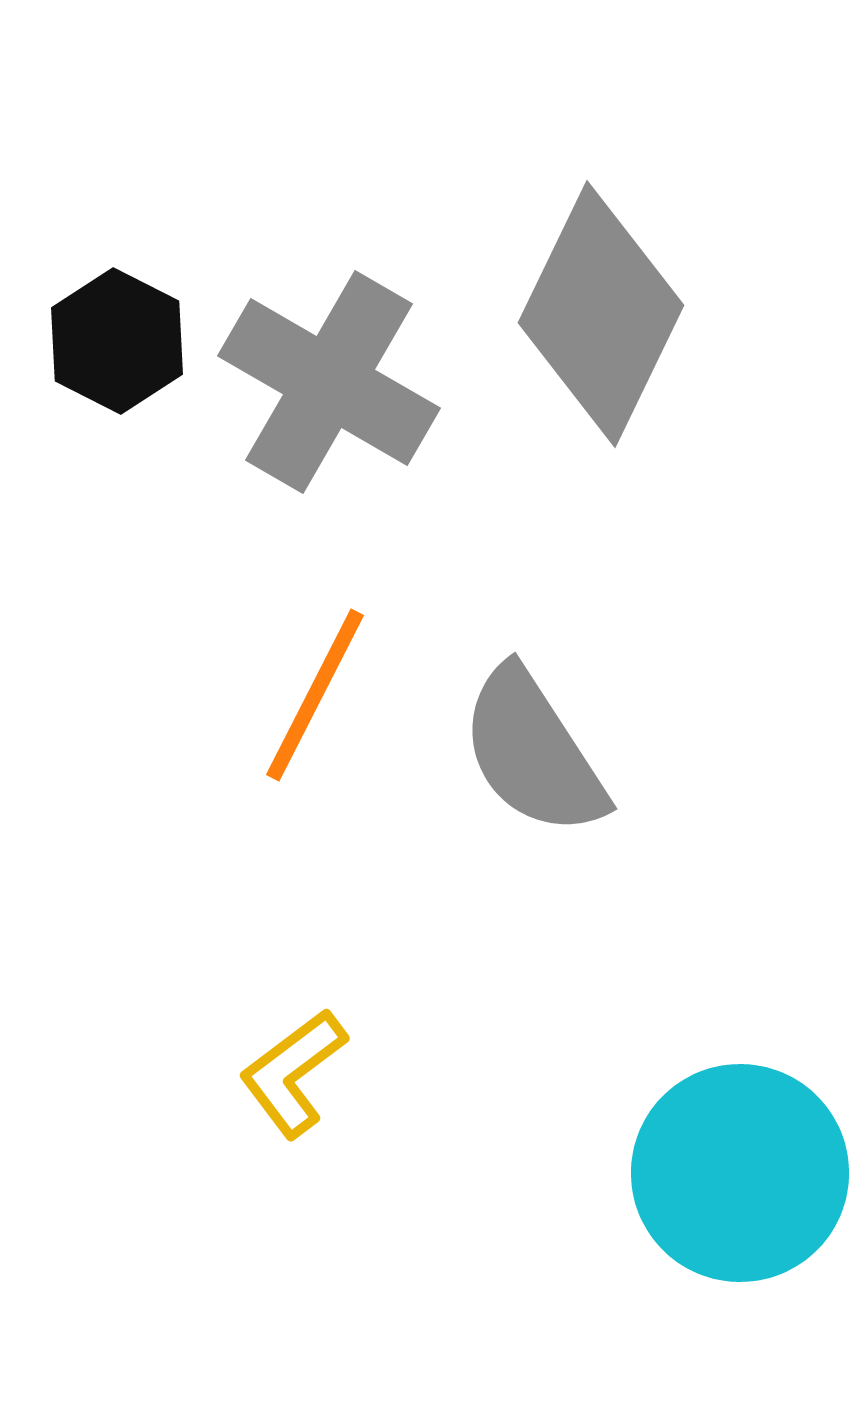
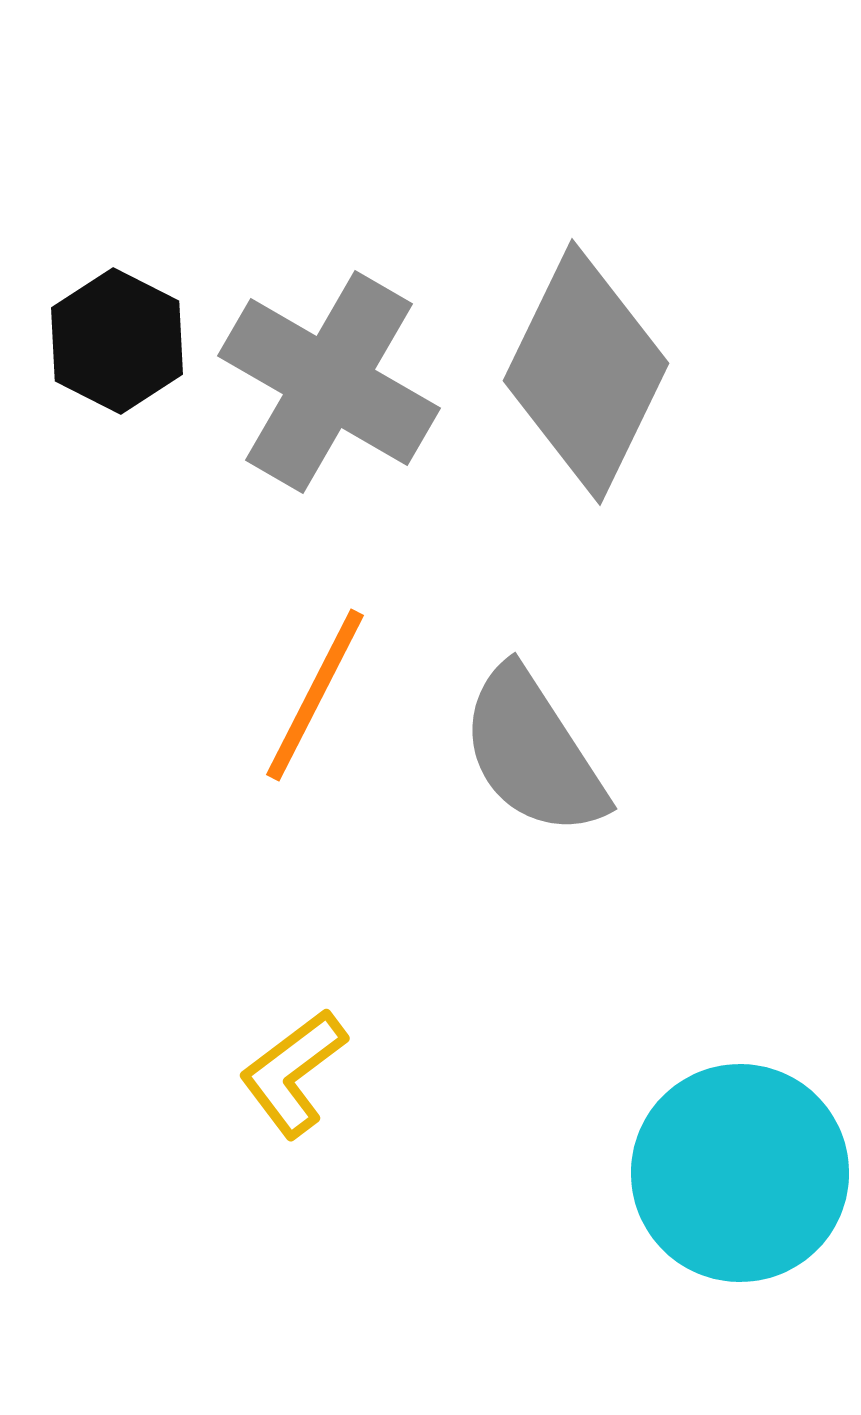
gray diamond: moved 15 px left, 58 px down
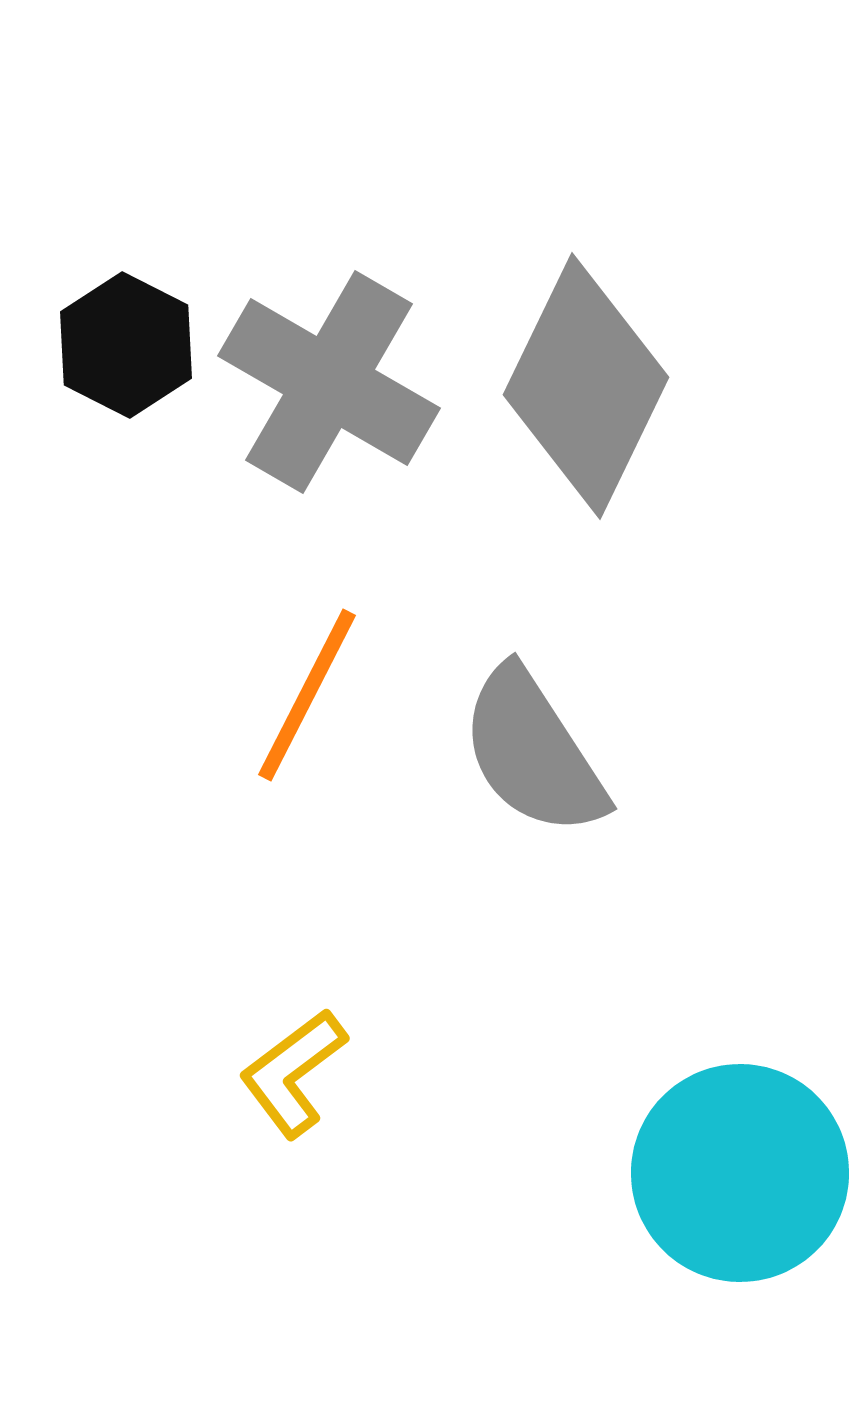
black hexagon: moved 9 px right, 4 px down
gray diamond: moved 14 px down
orange line: moved 8 px left
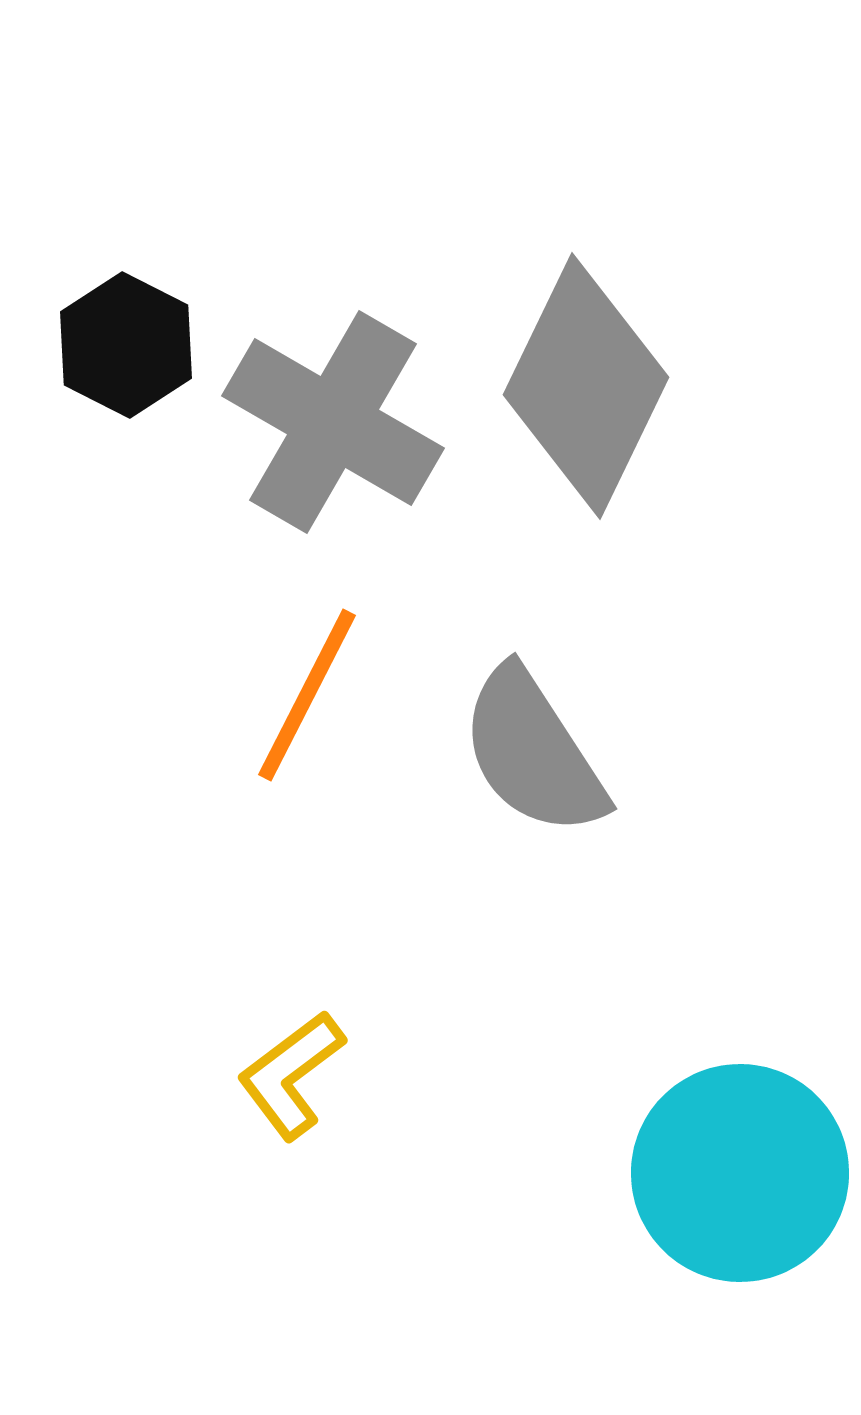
gray cross: moved 4 px right, 40 px down
yellow L-shape: moved 2 px left, 2 px down
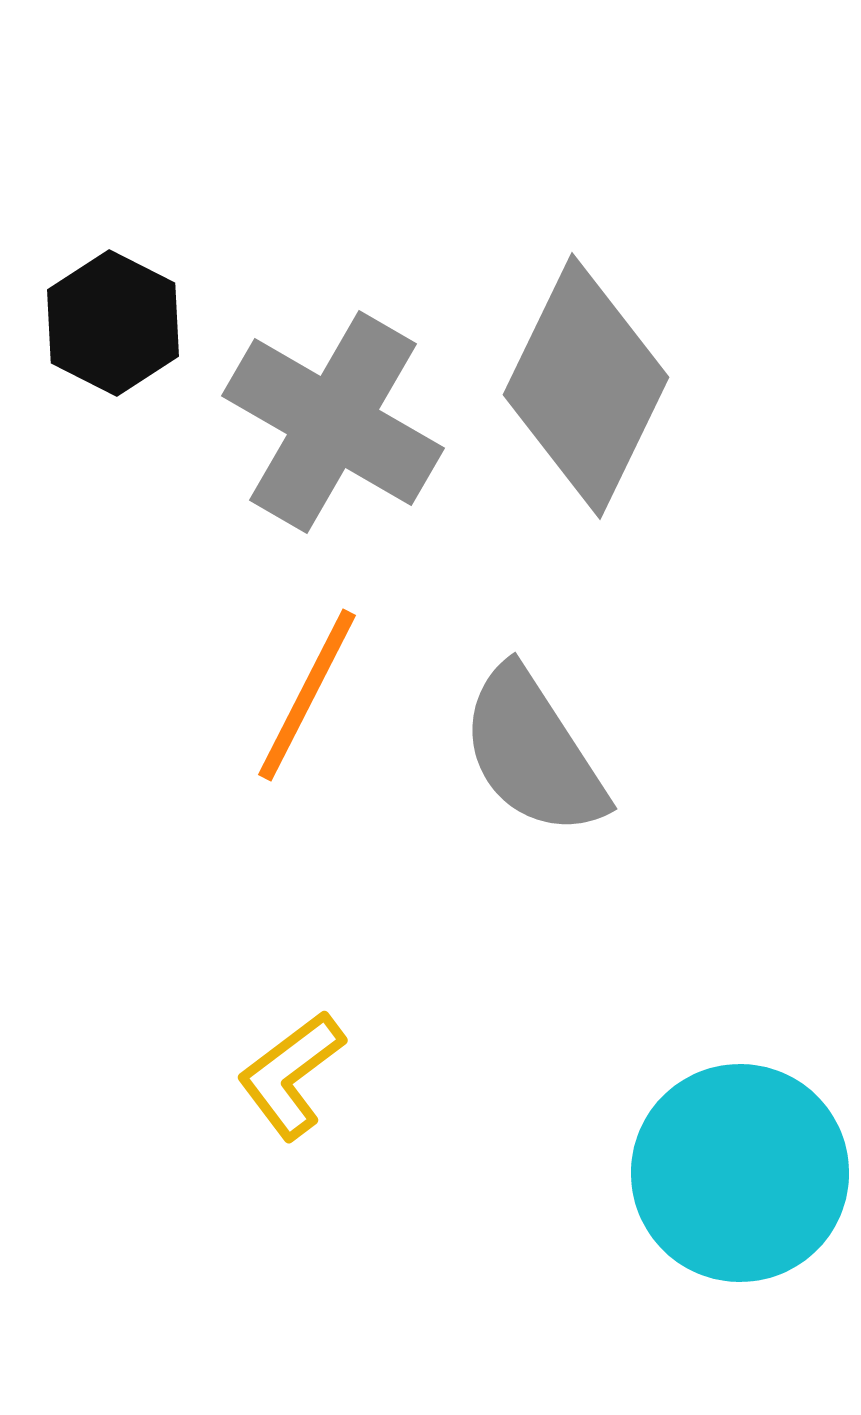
black hexagon: moved 13 px left, 22 px up
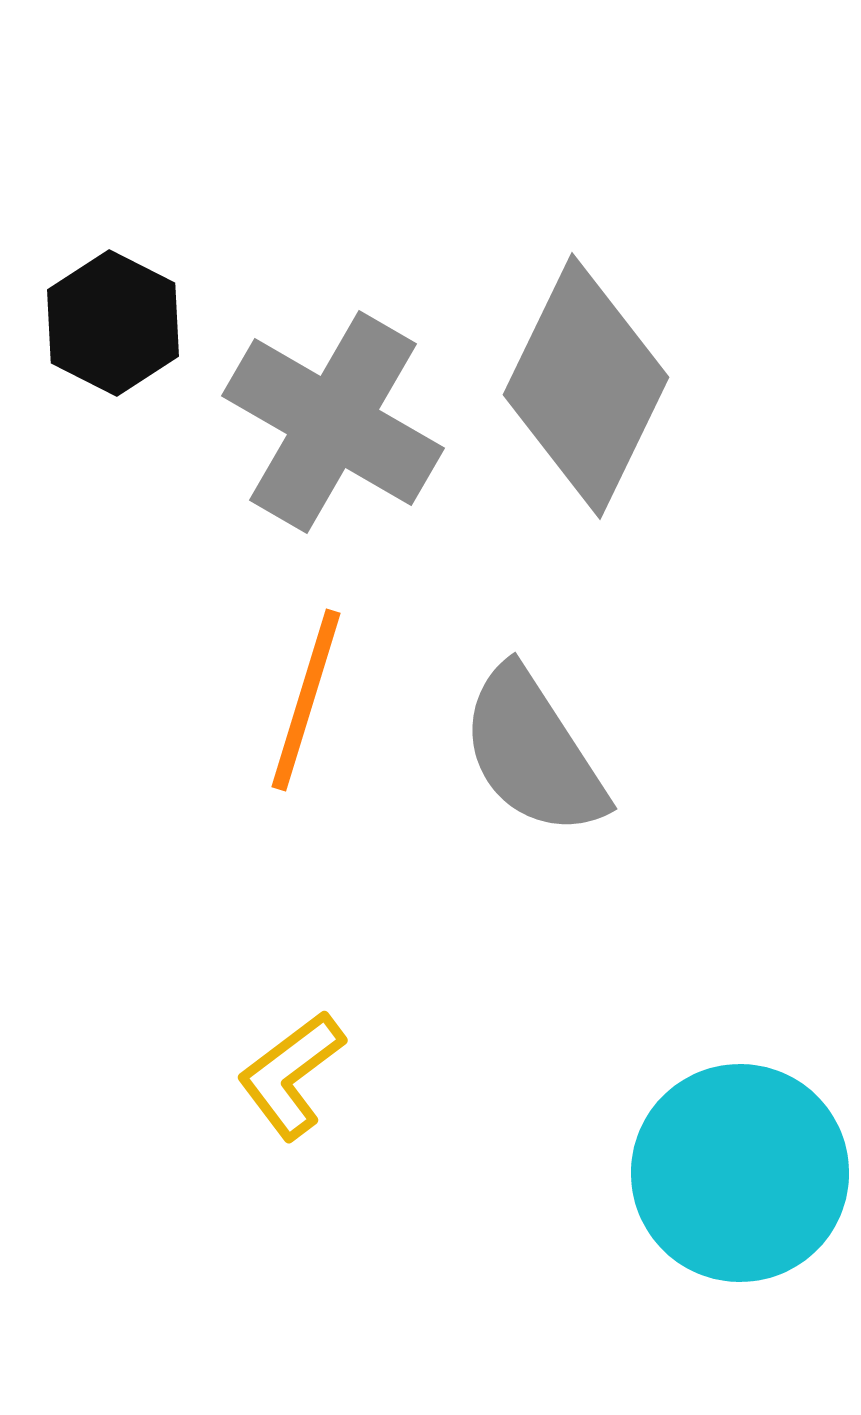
orange line: moved 1 px left, 5 px down; rotated 10 degrees counterclockwise
